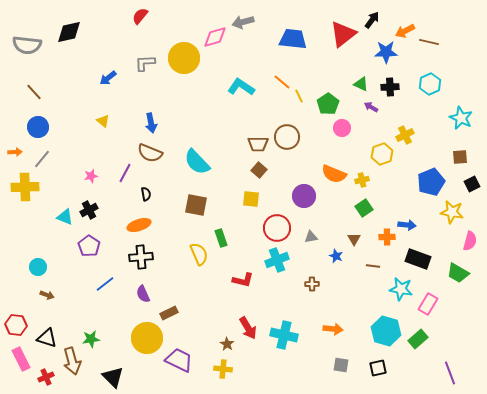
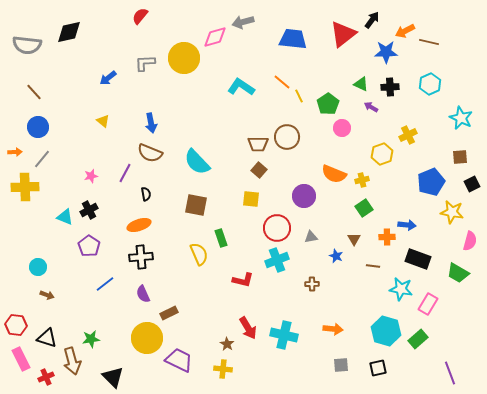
yellow cross at (405, 135): moved 3 px right
gray square at (341, 365): rotated 14 degrees counterclockwise
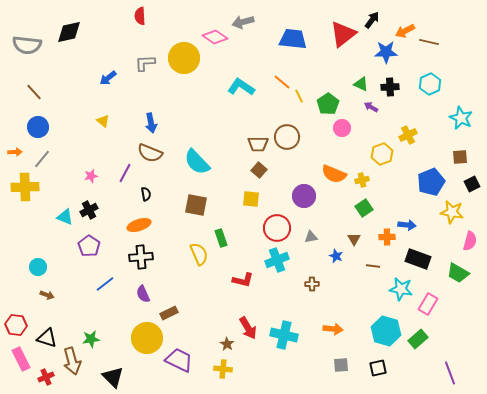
red semicircle at (140, 16): rotated 42 degrees counterclockwise
pink diamond at (215, 37): rotated 50 degrees clockwise
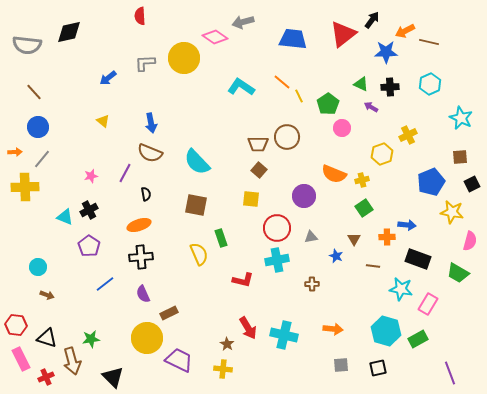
cyan cross at (277, 260): rotated 10 degrees clockwise
green rectangle at (418, 339): rotated 12 degrees clockwise
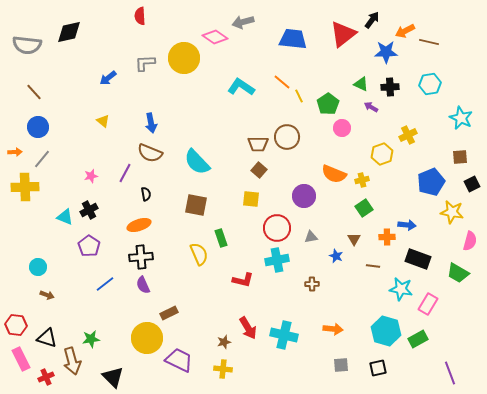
cyan hexagon at (430, 84): rotated 15 degrees clockwise
purple semicircle at (143, 294): moved 9 px up
brown star at (227, 344): moved 3 px left, 2 px up; rotated 24 degrees clockwise
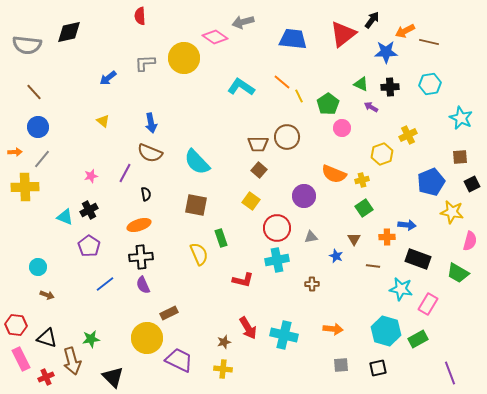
yellow square at (251, 199): moved 2 px down; rotated 30 degrees clockwise
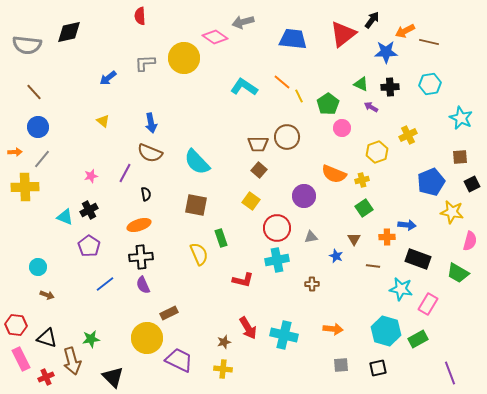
cyan L-shape at (241, 87): moved 3 px right
yellow hexagon at (382, 154): moved 5 px left, 2 px up
